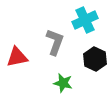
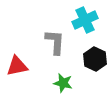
gray L-shape: rotated 16 degrees counterclockwise
red triangle: moved 9 px down
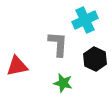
gray L-shape: moved 3 px right, 2 px down
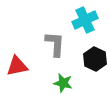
gray L-shape: moved 3 px left
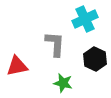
cyan cross: moved 1 px up
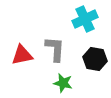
gray L-shape: moved 5 px down
black hexagon: rotated 15 degrees counterclockwise
red triangle: moved 5 px right, 11 px up
